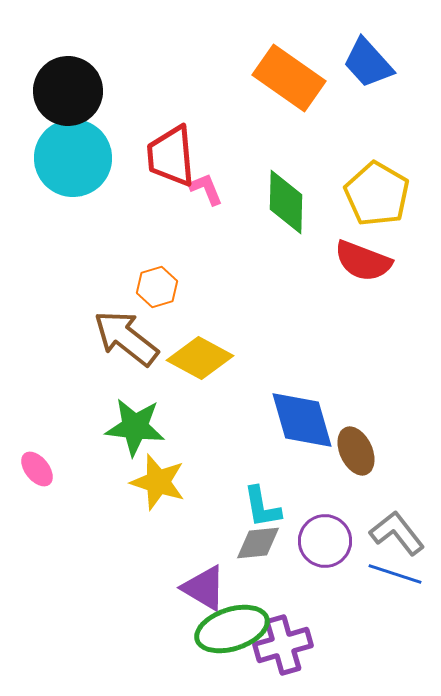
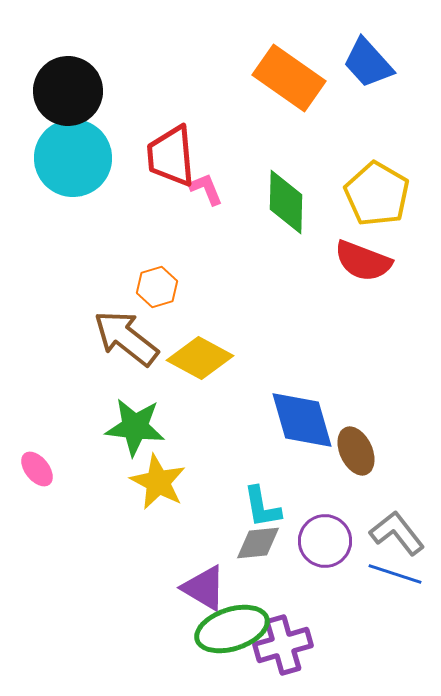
yellow star: rotated 10 degrees clockwise
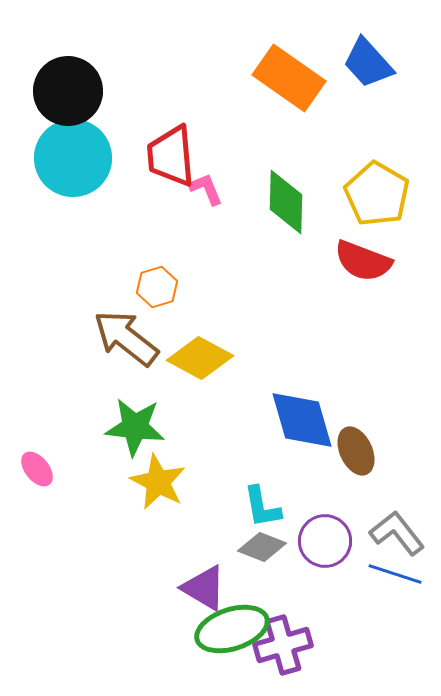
gray diamond: moved 4 px right, 4 px down; rotated 27 degrees clockwise
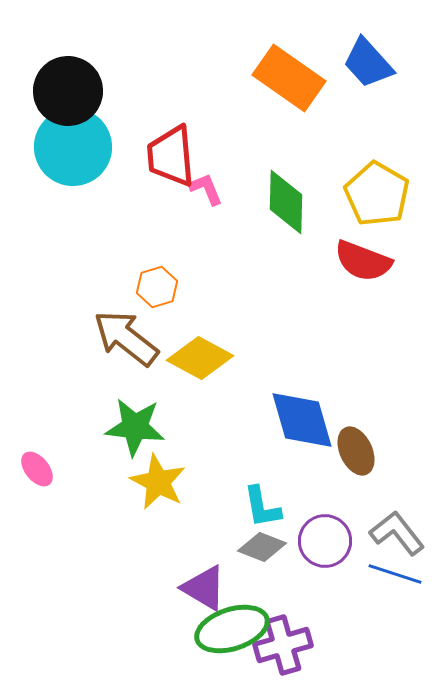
cyan circle: moved 11 px up
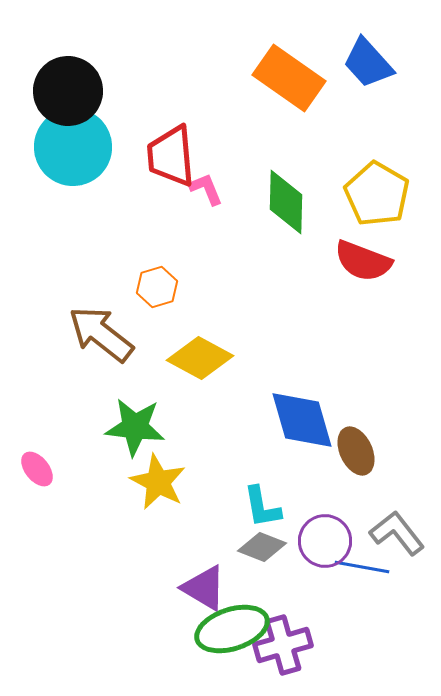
brown arrow: moved 25 px left, 4 px up
blue line: moved 33 px left, 7 px up; rotated 8 degrees counterclockwise
